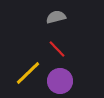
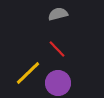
gray semicircle: moved 2 px right, 3 px up
purple circle: moved 2 px left, 2 px down
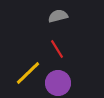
gray semicircle: moved 2 px down
red line: rotated 12 degrees clockwise
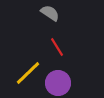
gray semicircle: moved 8 px left, 3 px up; rotated 48 degrees clockwise
red line: moved 2 px up
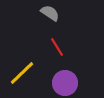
yellow line: moved 6 px left
purple circle: moved 7 px right
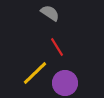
yellow line: moved 13 px right
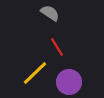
purple circle: moved 4 px right, 1 px up
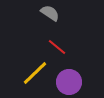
red line: rotated 18 degrees counterclockwise
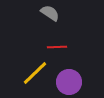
red line: rotated 42 degrees counterclockwise
